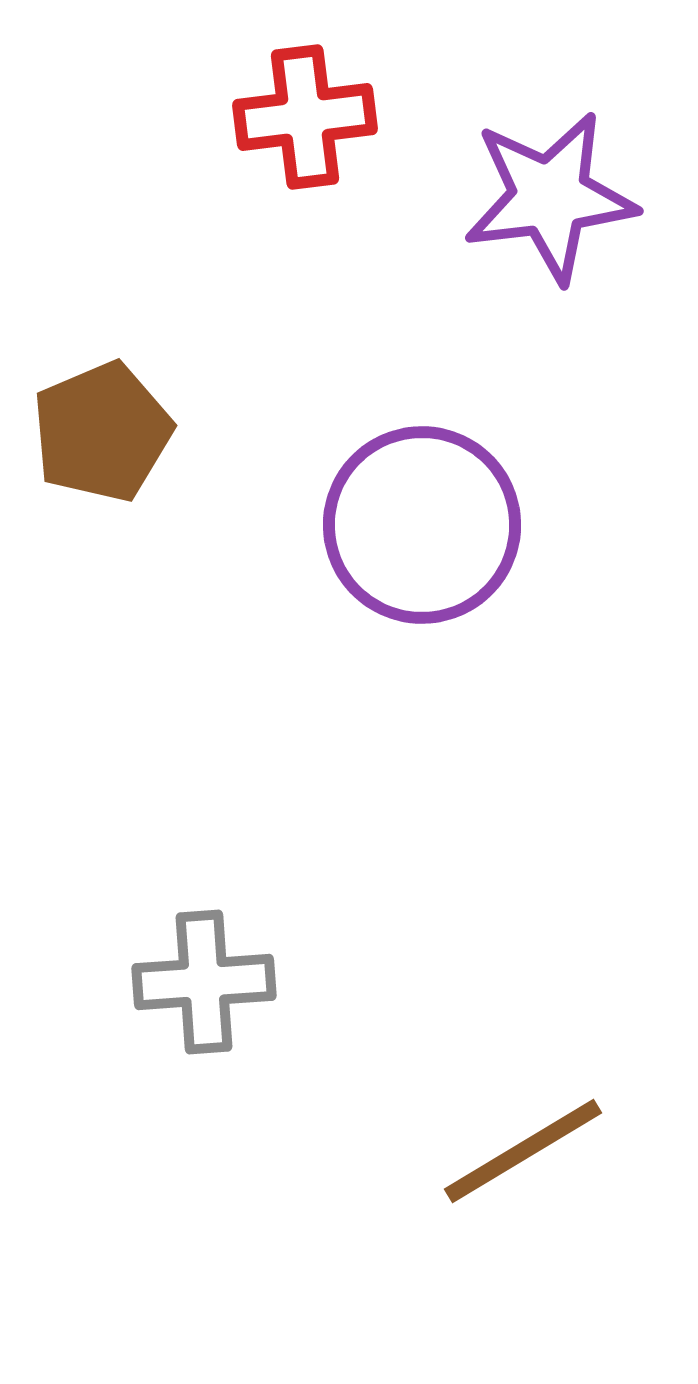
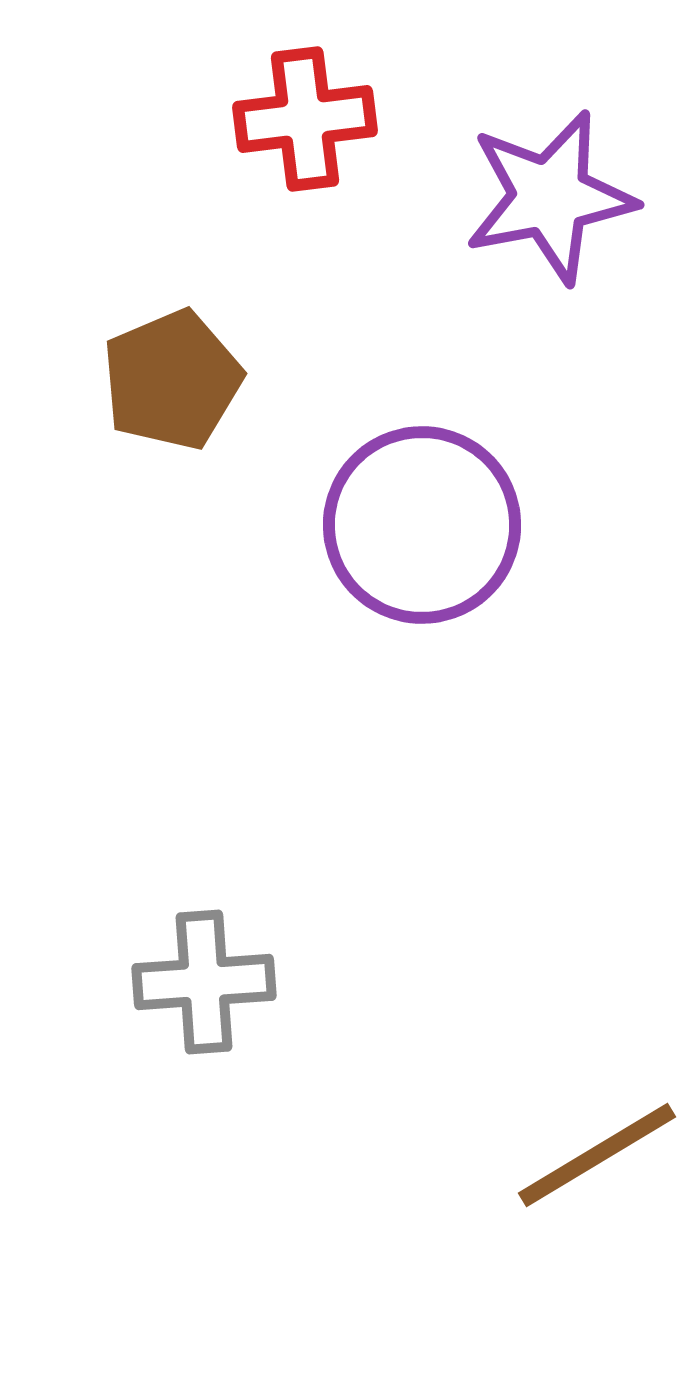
red cross: moved 2 px down
purple star: rotated 4 degrees counterclockwise
brown pentagon: moved 70 px right, 52 px up
brown line: moved 74 px right, 4 px down
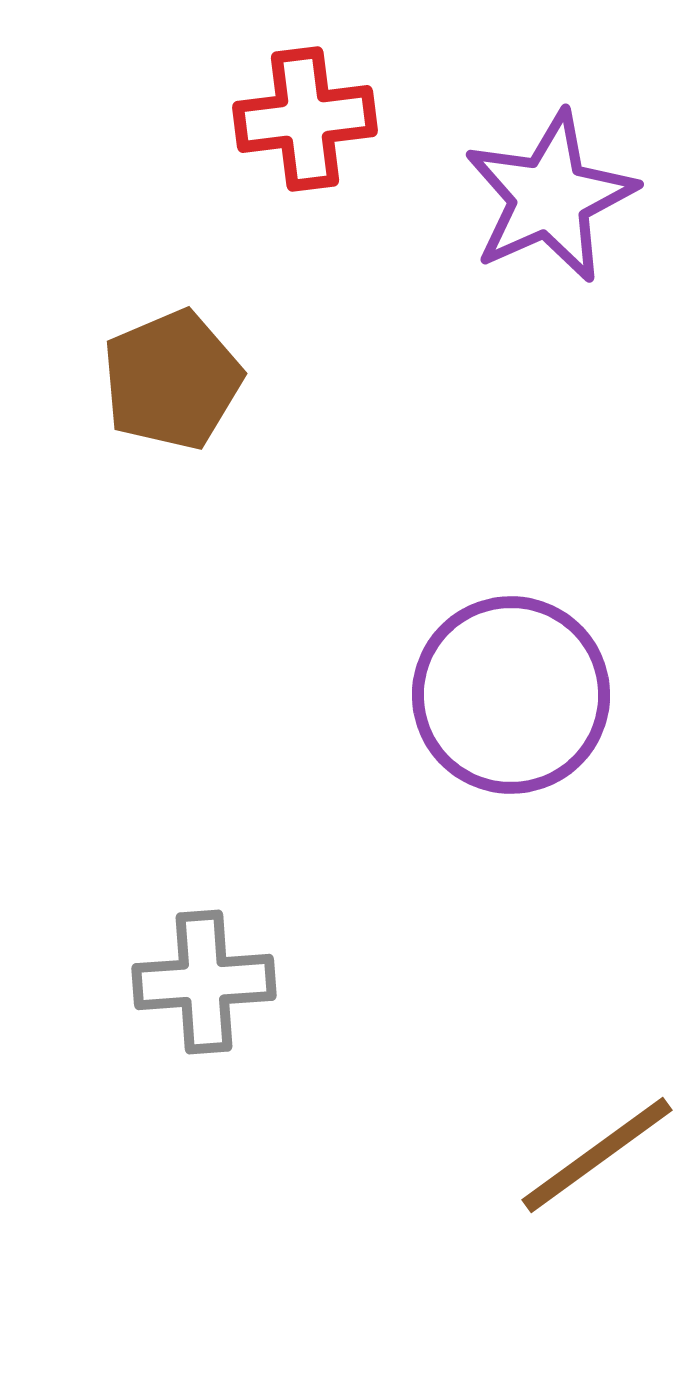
purple star: rotated 13 degrees counterclockwise
purple circle: moved 89 px right, 170 px down
brown line: rotated 5 degrees counterclockwise
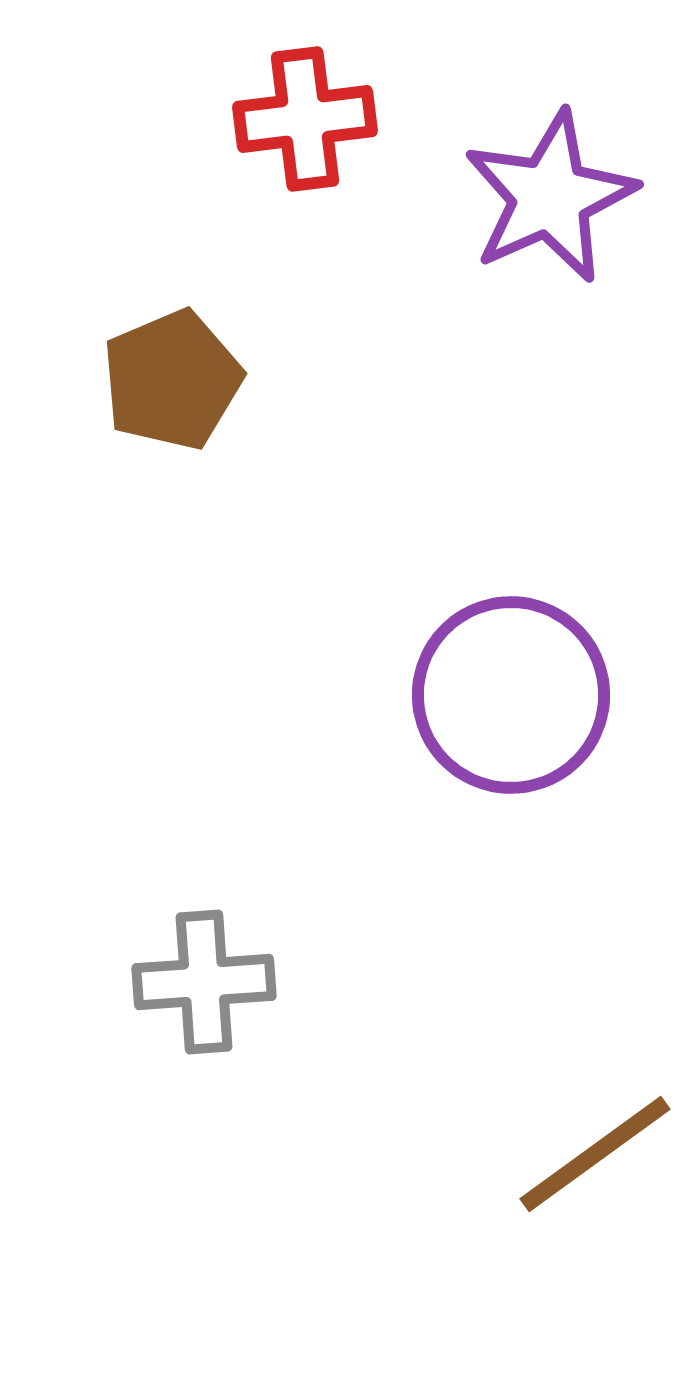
brown line: moved 2 px left, 1 px up
